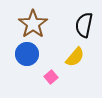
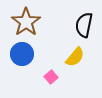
brown star: moved 7 px left, 2 px up
blue circle: moved 5 px left
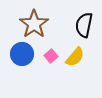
brown star: moved 8 px right, 2 px down
pink square: moved 21 px up
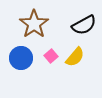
black semicircle: rotated 130 degrees counterclockwise
blue circle: moved 1 px left, 4 px down
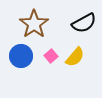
black semicircle: moved 2 px up
blue circle: moved 2 px up
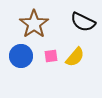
black semicircle: moved 1 px left, 1 px up; rotated 55 degrees clockwise
pink square: rotated 32 degrees clockwise
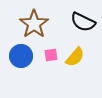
pink square: moved 1 px up
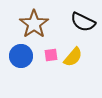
yellow semicircle: moved 2 px left
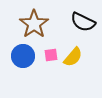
blue circle: moved 2 px right
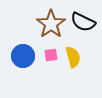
brown star: moved 17 px right
yellow semicircle: rotated 55 degrees counterclockwise
